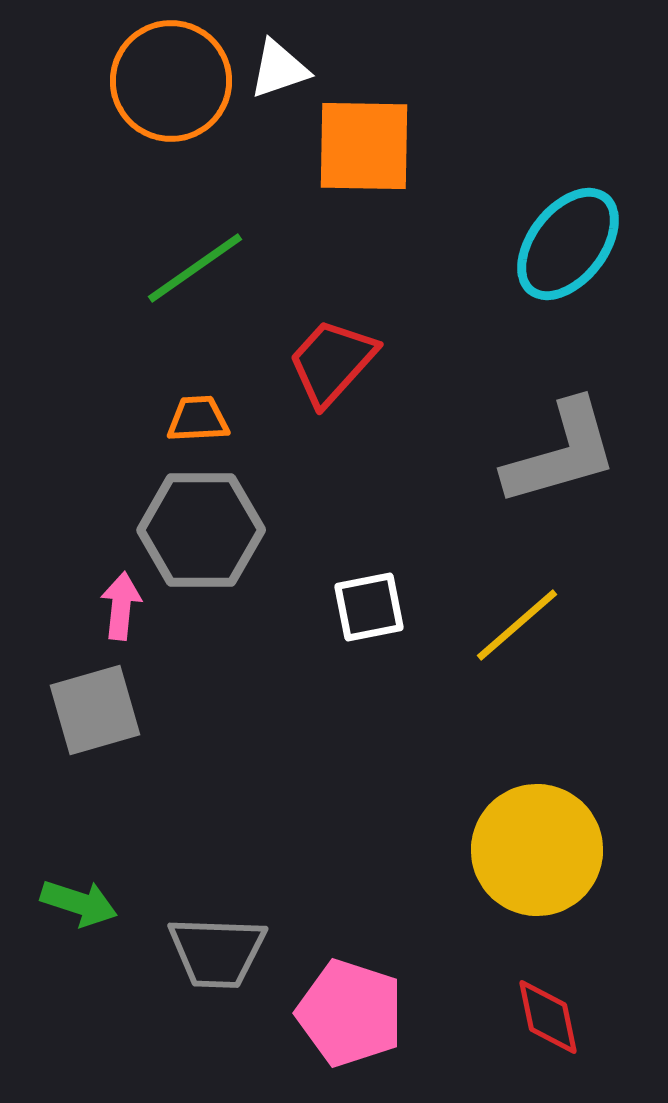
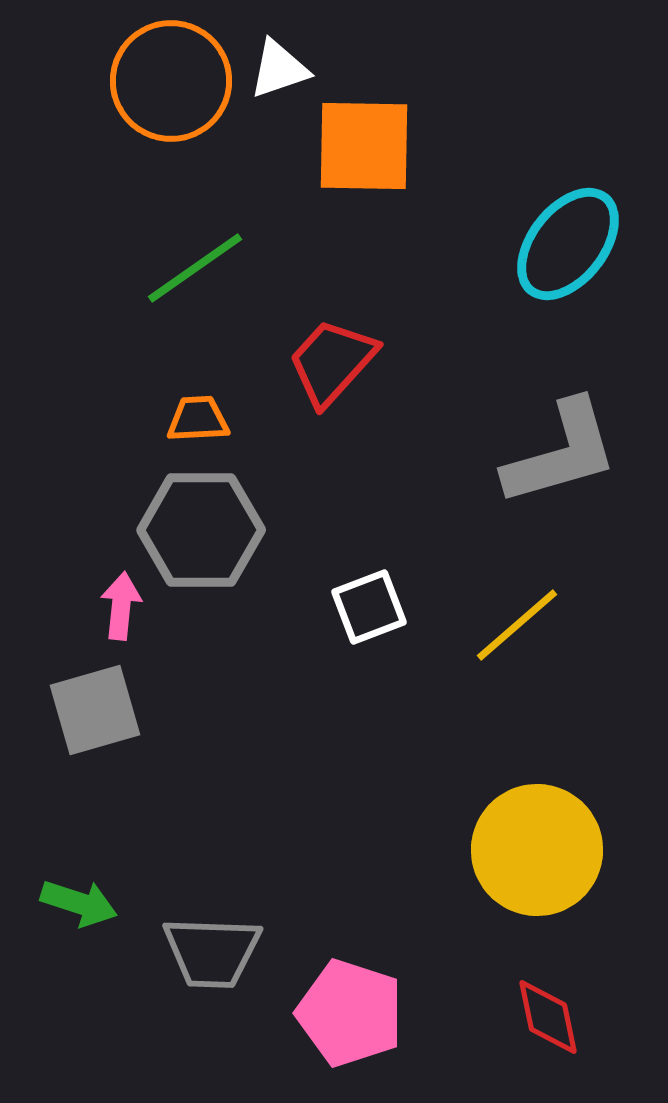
white square: rotated 10 degrees counterclockwise
gray trapezoid: moved 5 px left
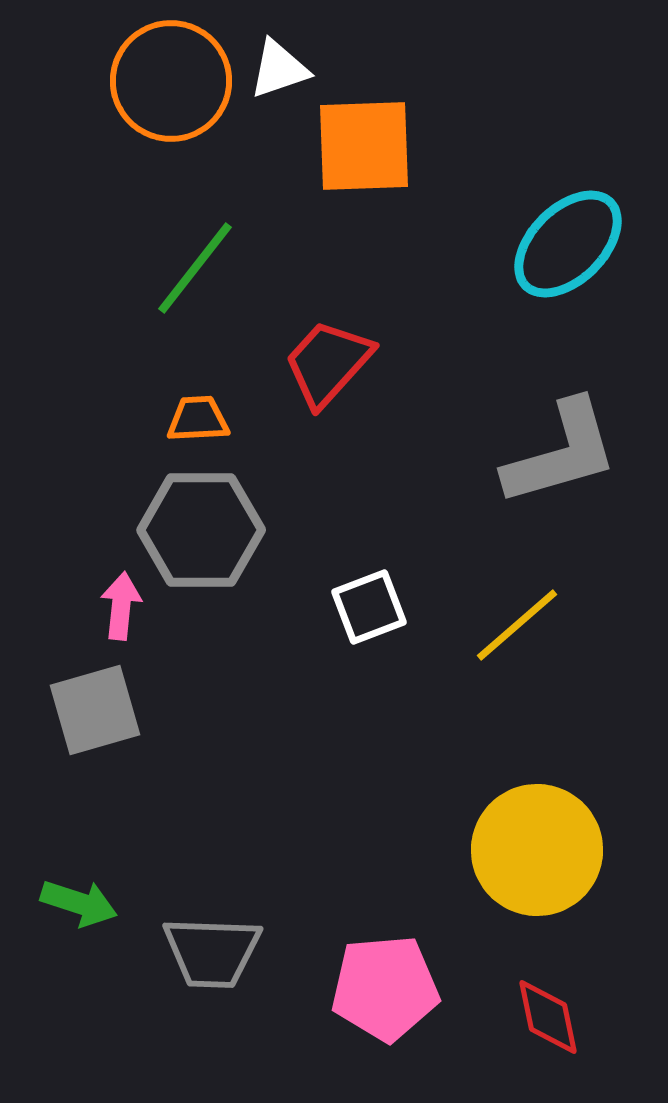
orange square: rotated 3 degrees counterclockwise
cyan ellipse: rotated 7 degrees clockwise
green line: rotated 17 degrees counterclockwise
red trapezoid: moved 4 px left, 1 px down
pink pentagon: moved 35 px right, 25 px up; rotated 23 degrees counterclockwise
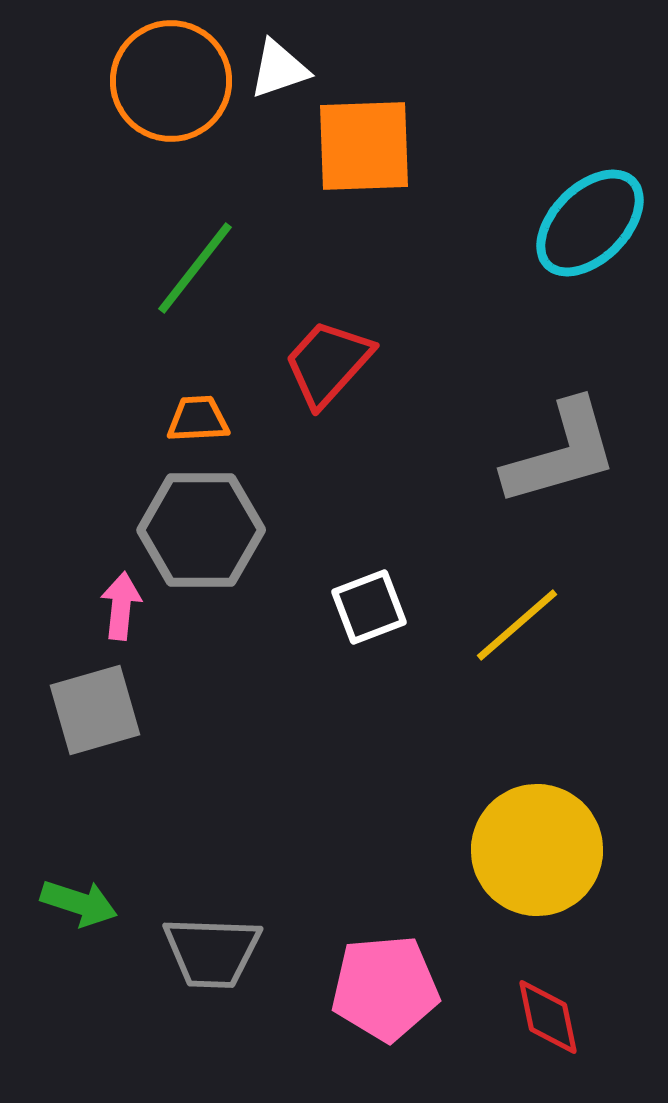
cyan ellipse: moved 22 px right, 21 px up
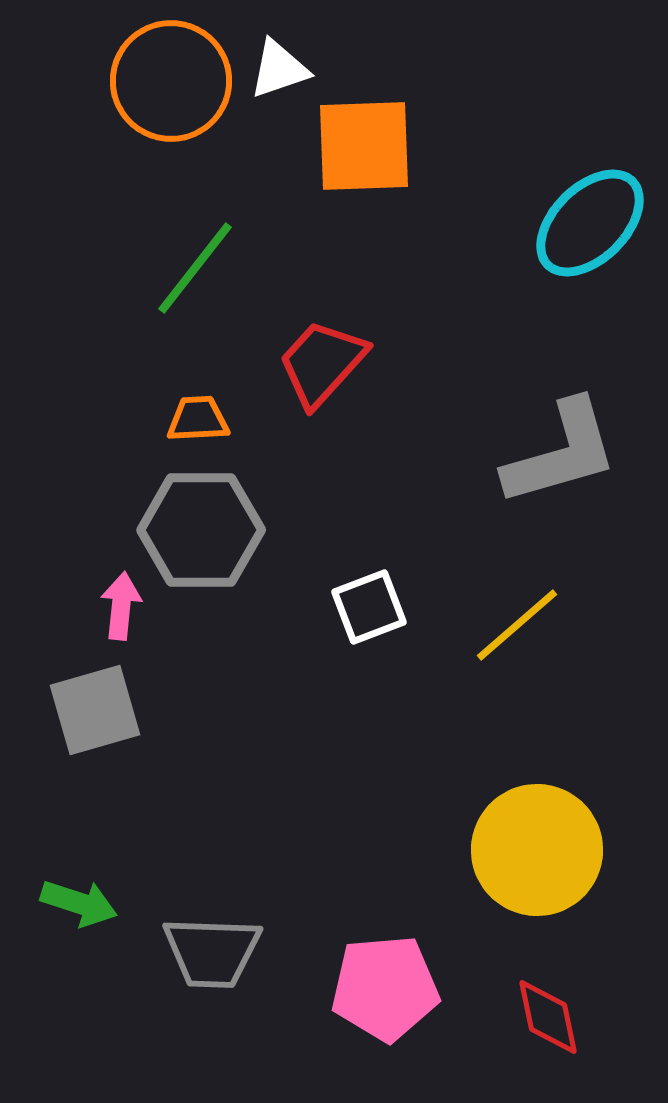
red trapezoid: moved 6 px left
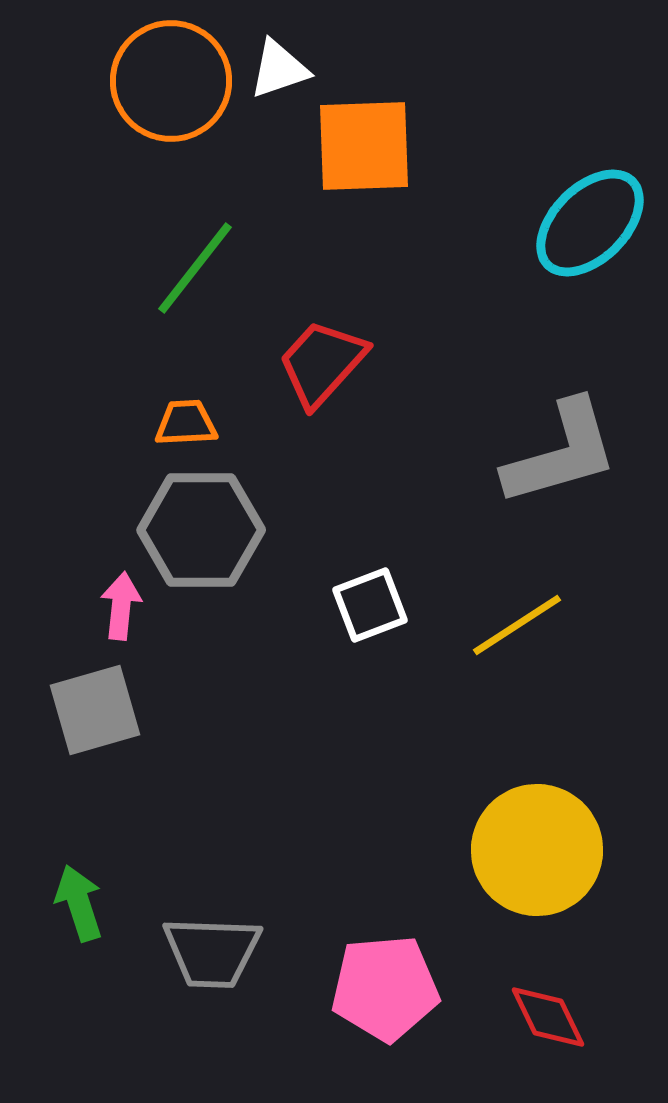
orange trapezoid: moved 12 px left, 4 px down
white square: moved 1 px right, 2 px up
yellow line: rotated 8 degrees clockwise
green arrow: rotated 126 degrees counterclockwise
red diamond: rotated 14 degrees counterclockwise
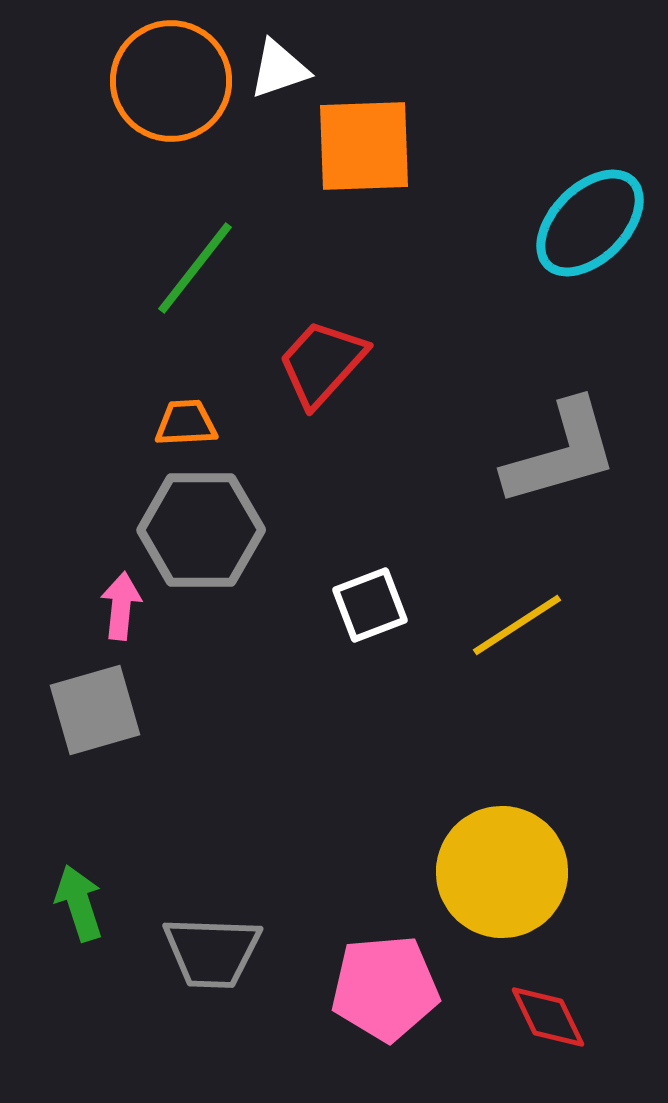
yellow circle: moved 35 px left, 22 px down
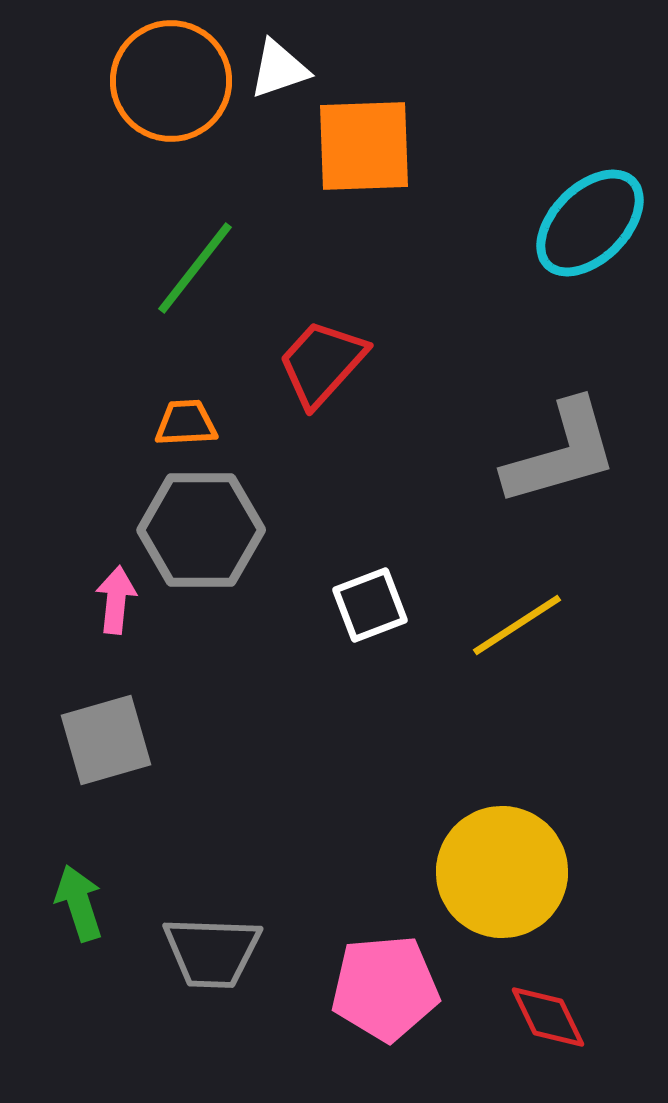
pink arrow: moved 5 px left, 6 px up
gray square: moved 11 px right, 30 px down
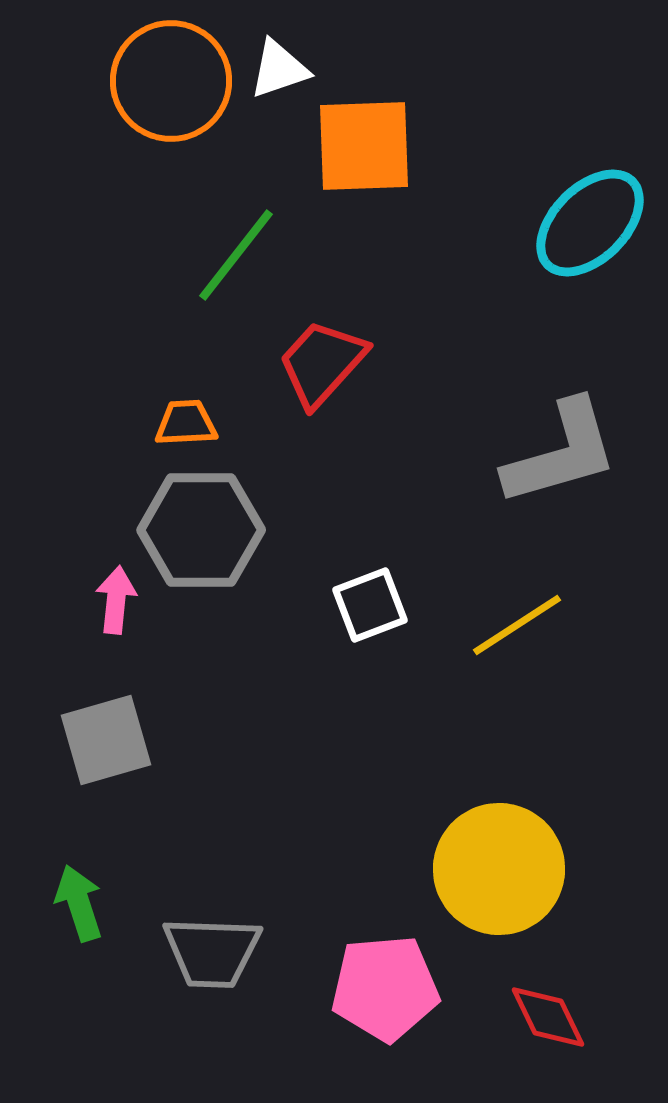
green line: moved 41 px right, 13 px up
yellow circle: moved 3 px left, 3 px up
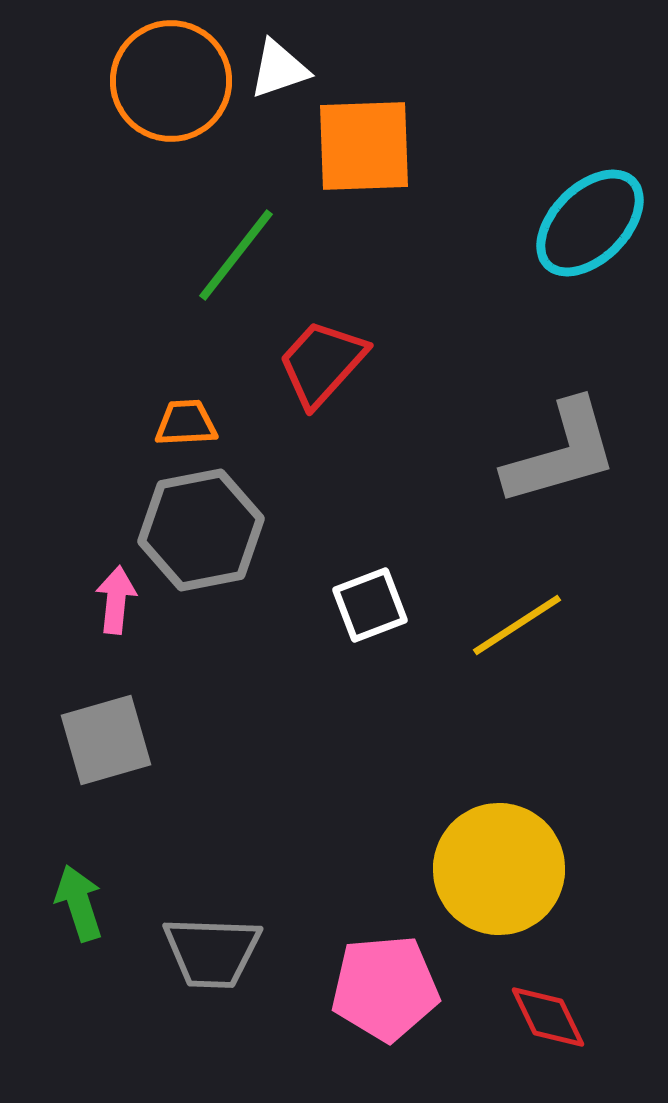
gray hexagon: rotated 11 degrees counterclockwise
